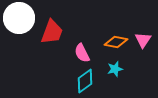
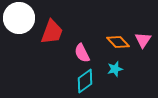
orange diamond: moved 2 px right; rotated 35 degrees clockwise
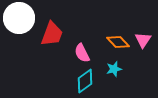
red trapezoid: moved 2 px down
cyan star: moved 1 px left
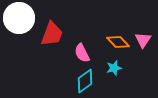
cyan star: moved 1 px up
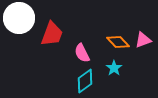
pink triangle: rotated 36 degrees clockwise
cyan star: rotated 21 degrees counterclockwise
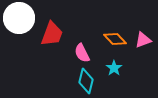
orange diamond: moved 3 px left, 3 px up
cyan diamond: moved 1 px right; rotated 40 degrees counterclockwise
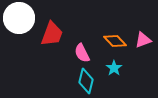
orange diamond: moved 2 px down
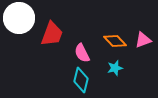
cyan star: moved 1 px right; rotated 21 degrees clockwise
cyan diamond: moved 5 px left, 1 px up
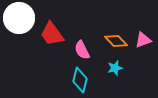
red trapezoid: rotated 124 degrees clockwise
orange diamond: moved 1 px right
pink semicircle: moved 3 px up
cyan diamond: moved 1 px left
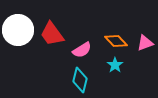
white circle: moved 1 px left, 12 px down
pink triangle: moved 2 px right, 3 px down
pink semicircle: rotated 96 degrees counterclockwise
cyan star: moved 3 px up; rotated 21 degrees counterclockwise
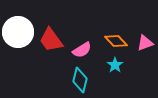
white circle: moved 2 px down
red trapezoid: moved 1 px left, 6 px down
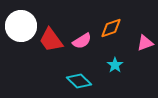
white circle: moved 3 px right, 6 px up
orange diamond: moved 5 px left, 13 px up; rotated 65 degrees counterclockwise
pink semicircle: moved 9 px up
cyan diamond: moved 1 px left, 1 px down; rotated 60 degrees counterclockwise
